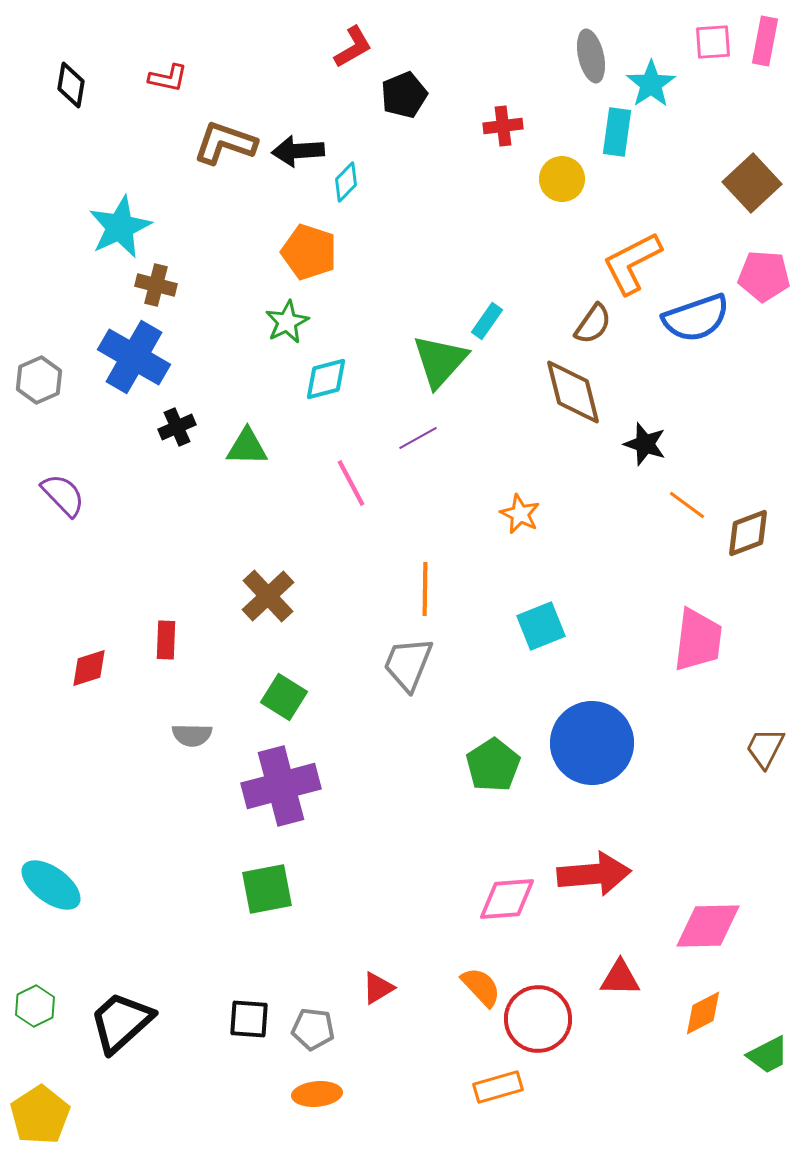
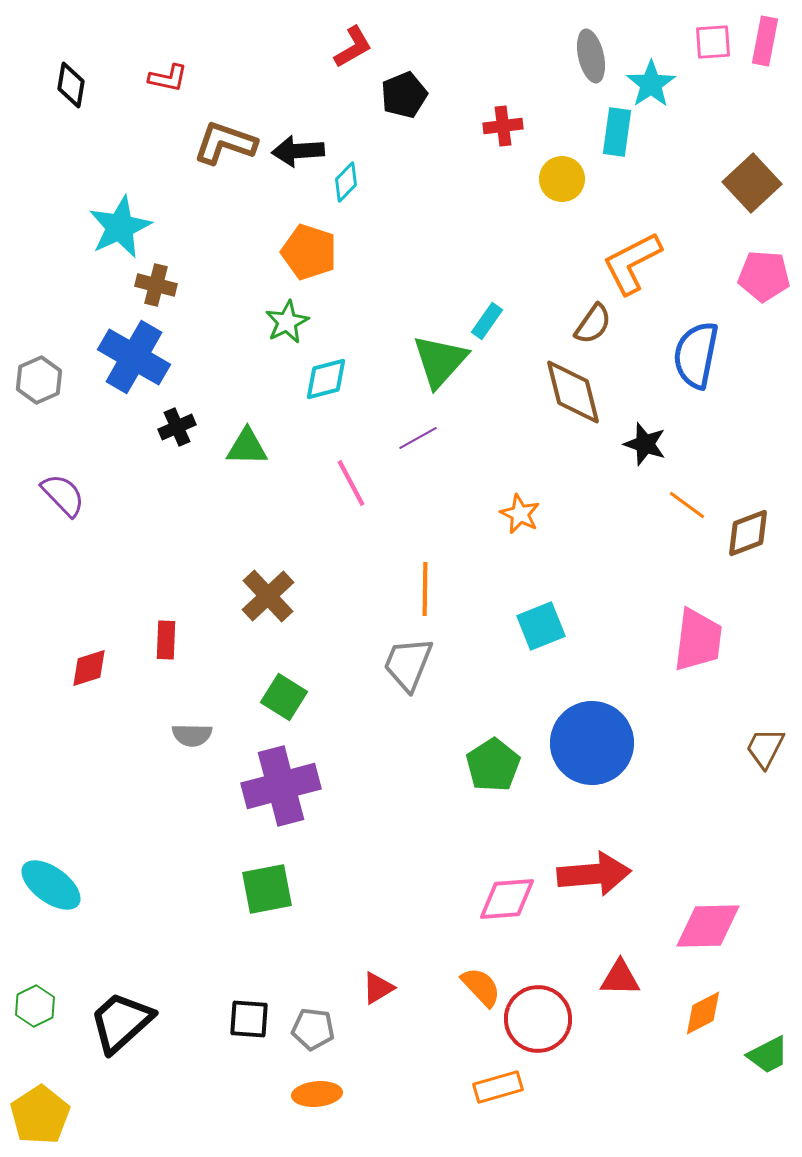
blue semicircle at (696, 318): moved 37 px down; rotated 120 degrees clockwise
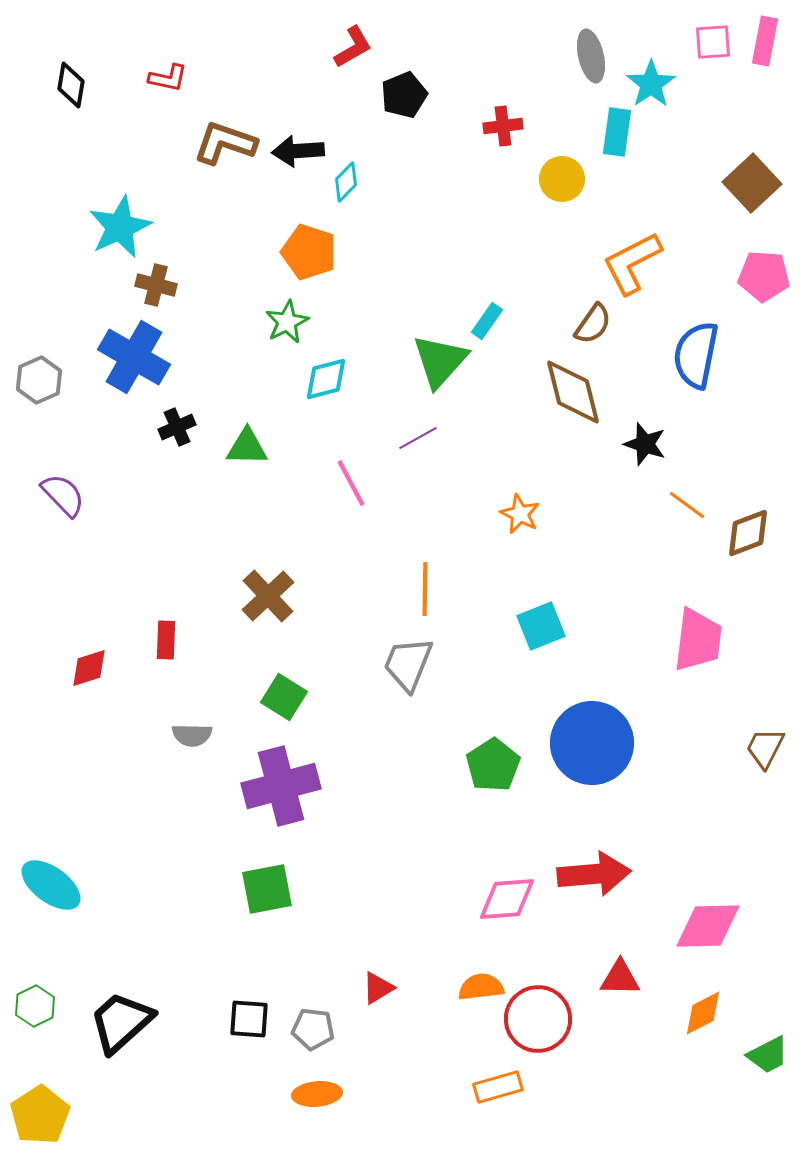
orange semicircle at (481, 987): rotated 54 degrees counterclockwise
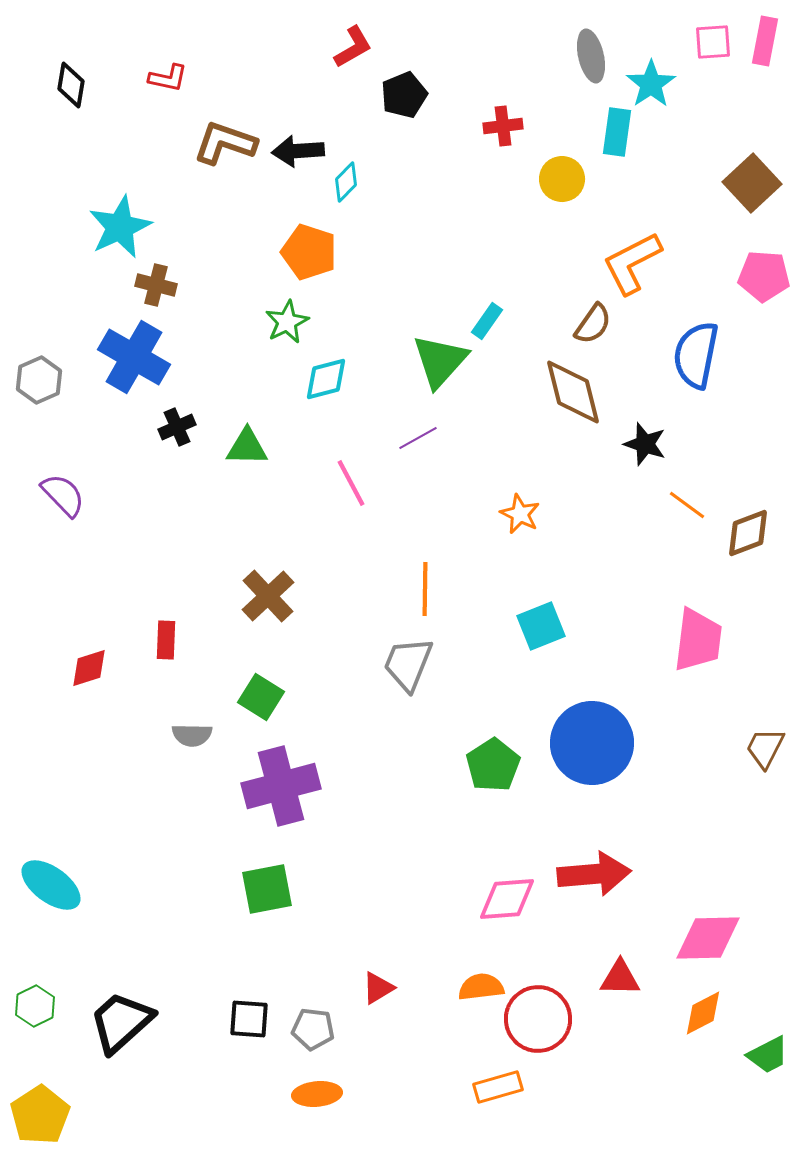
green square at (284, 697): moved 23 px left
pink diamond at (708, 926): moved 12 px down
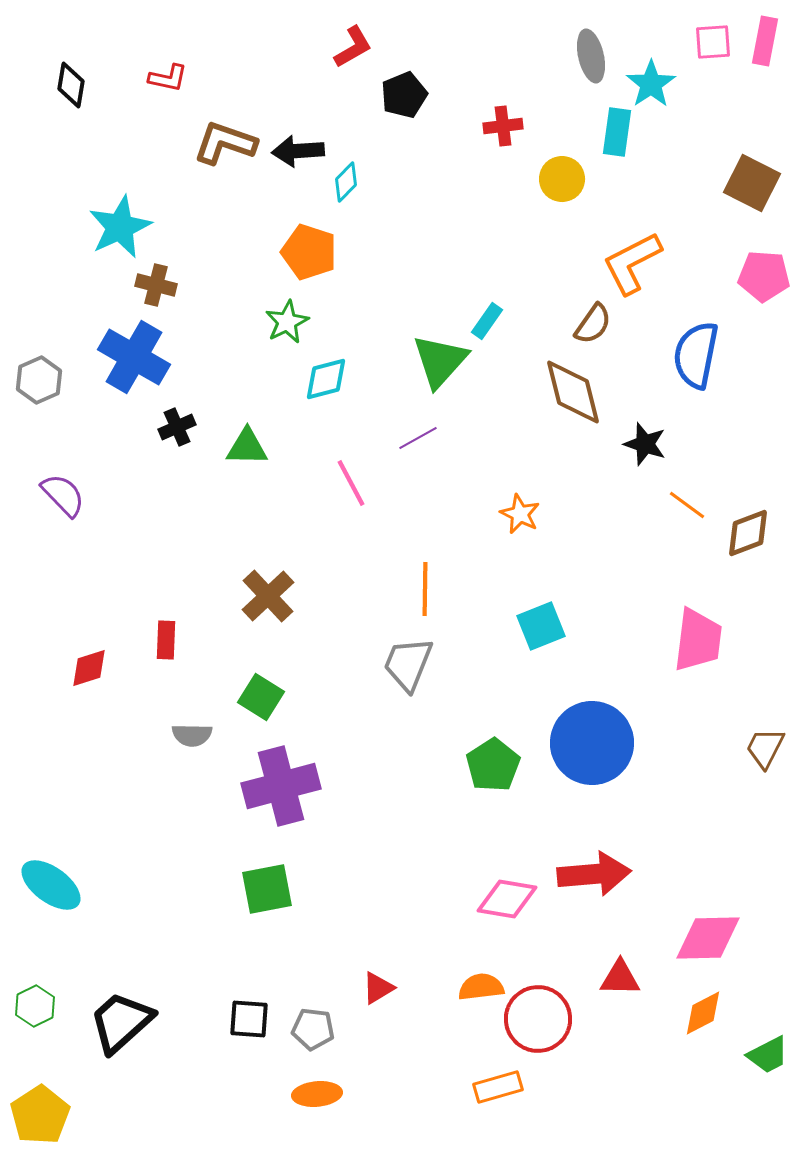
brown square at (752, 183): rotated 20 degrees counterclockwise
pink diamond at (507, 899): rotated 14 degrees clockwise
